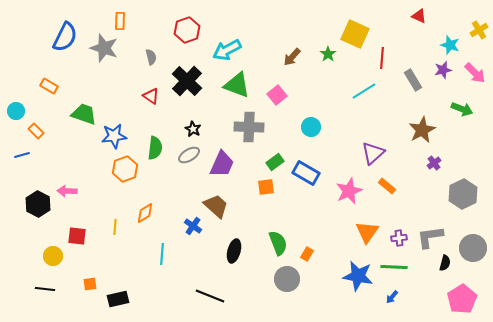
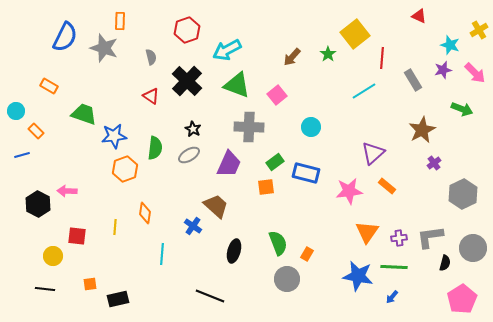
yellow square at (355, 34): rotated 28 degrees clockwise
purple trapezoid at (222, 164): moved 7 px right
blue rectangle at (306, 173): rotated 16 degrees counterclockwise
pink star at (349, 191): rotated 16 degrees clockwise
orange diamond at (145, 213): rotated 50 degrees counterclockwise
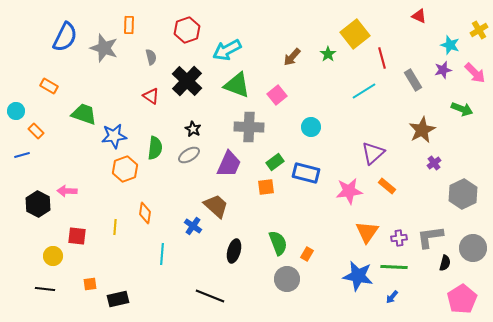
orange rectangle at (120, 21): moved 9 px right, 4 px down
red line at (382, 58): rotated 20 degrees counterclockwise
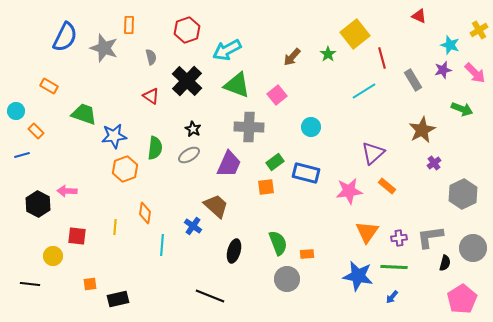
cyan line at (162, 254): moved 9 px up
orange rectangle at (307, 254): rotated 56 degrees clockwise
black line at (45, 289): moved 15 px left, 5 px up
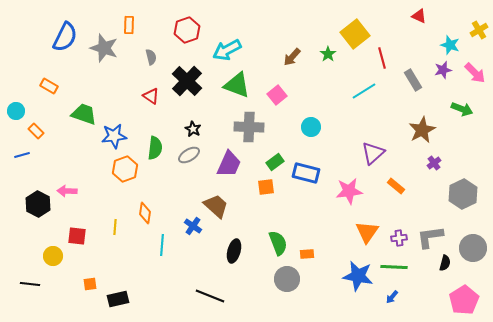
orange rectangle at (387, 186): moved 9 px right
pink pentagon at (462, 299): moved 2 px right, 1 px down
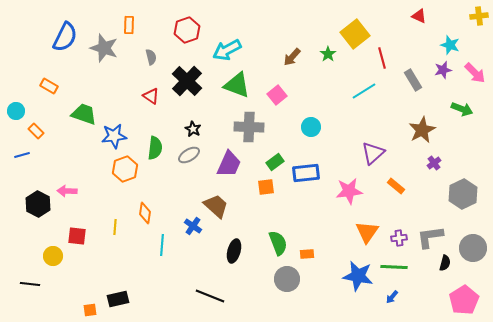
yellow cross at (479, 30): moved 14 px up; rotated 24 degrees clockwise
blue rectangle at (306, 173): rotated 20 degrees counterclockwise
orange square at (90, 284): moved 26 px down
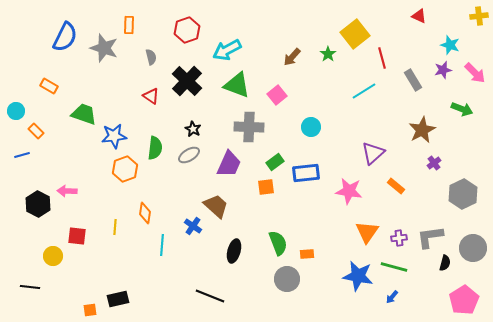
pink star at (349, 191): rotated 16 degrees clockwise
green line at (394, 267): rotated 12 degrees clockwise
black line at (30, 284): moved 3 px down
